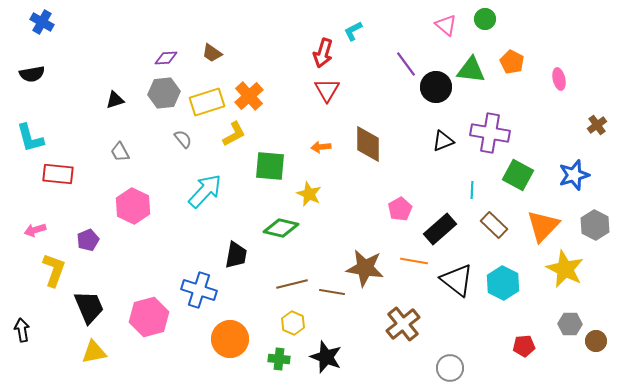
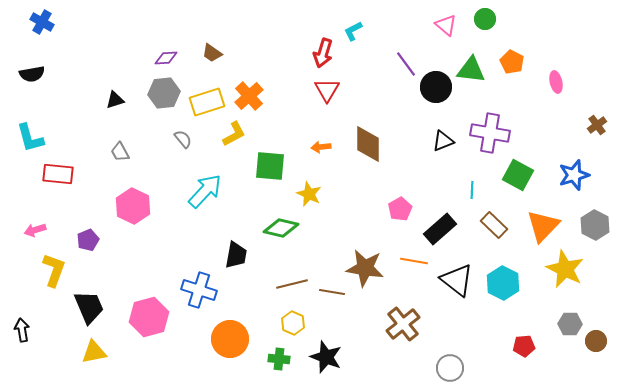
pink ellipse at (559, 79): moved 3 px left, 3 px down
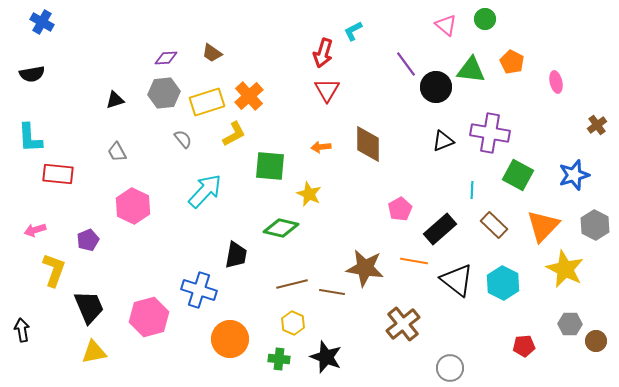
cyan L-shape at (30, 138): rotated 12 degrees clockwise
gray trapezoid at (120, 152): moved 3 px left
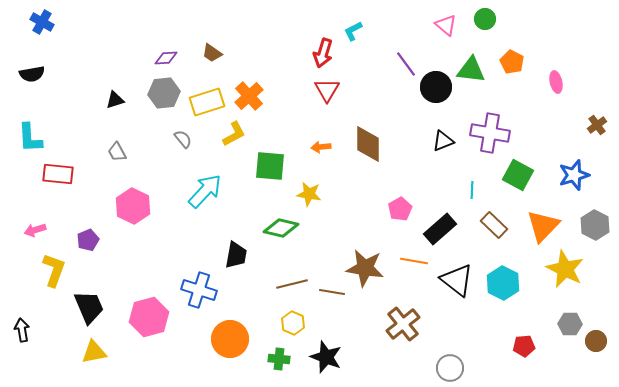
yellow star at (309, 194): rotated 15 degrees counterclockwise
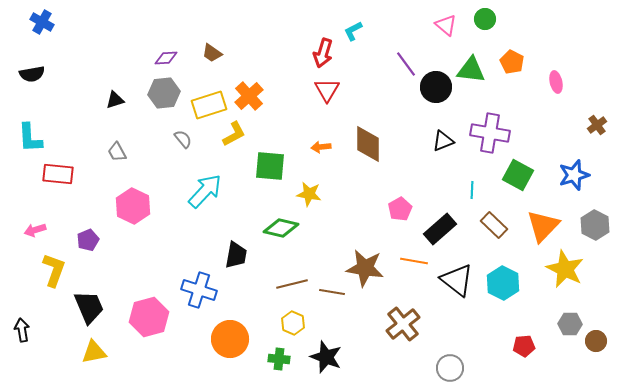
yellow rectangle at (207, 102): moved 2 px right, 3 px down
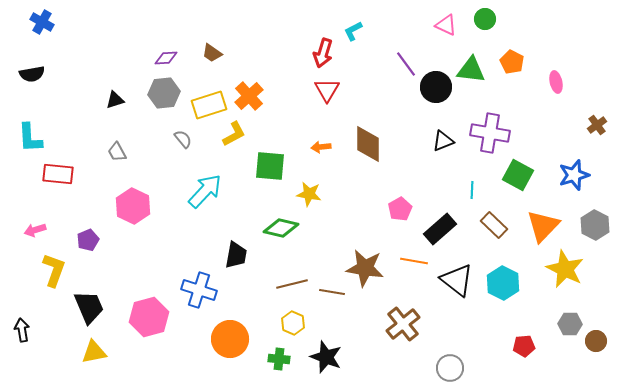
pink triangle at (446, 25): rotated 15 degrees counterclockwise
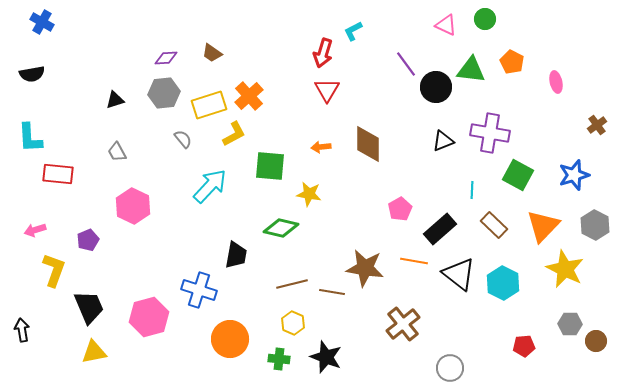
cyan arrow at (205, 191): moved 5 px right, 5 px up
black triangle at (457, 280): moved 2 px right, 6 px up
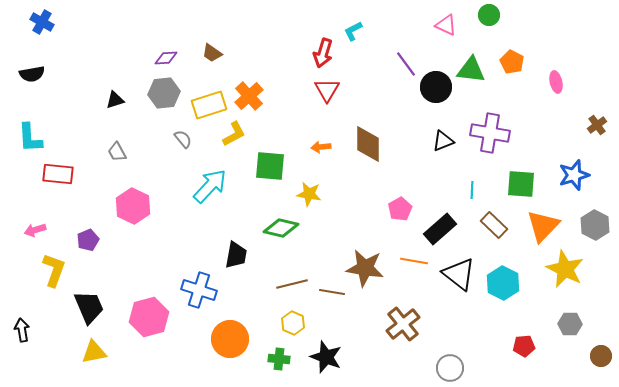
green circle at (485, 19): moved 4 px right, 4 px up
green square at (518, 175): moved 3 px right, 9 px down; rotated 24 degrees counterclockwise
brown circle at (596, 341): moved 5 px right, 15 px down
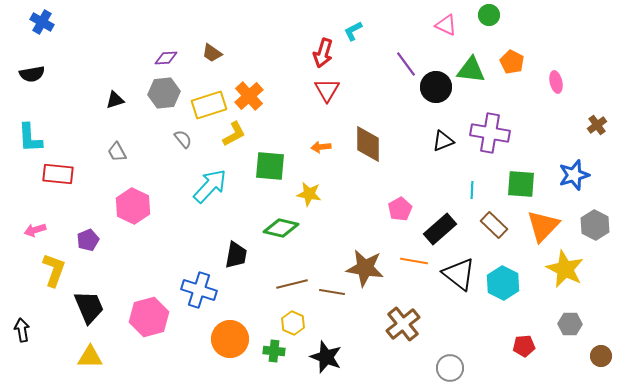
yellow triangle at (94, 352): moved 4 px left, 5 px down; rotated 12 degrees clockwise
green cross at (279, 359): moved 5 px left, 8 px up
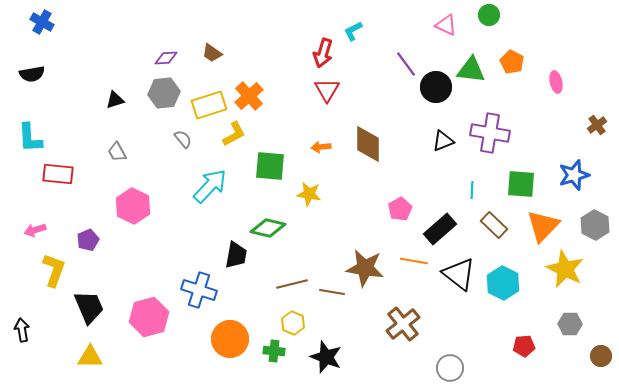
green diamond at (281, 228): moved 13 px left
